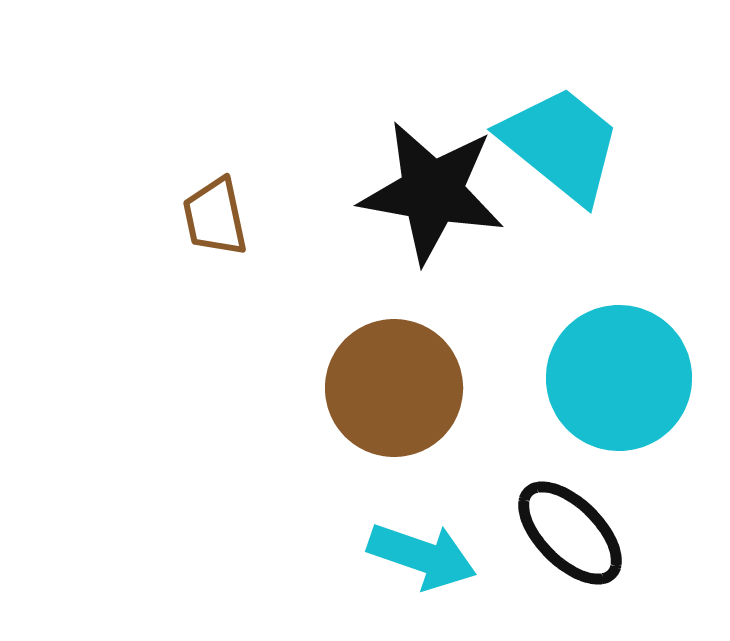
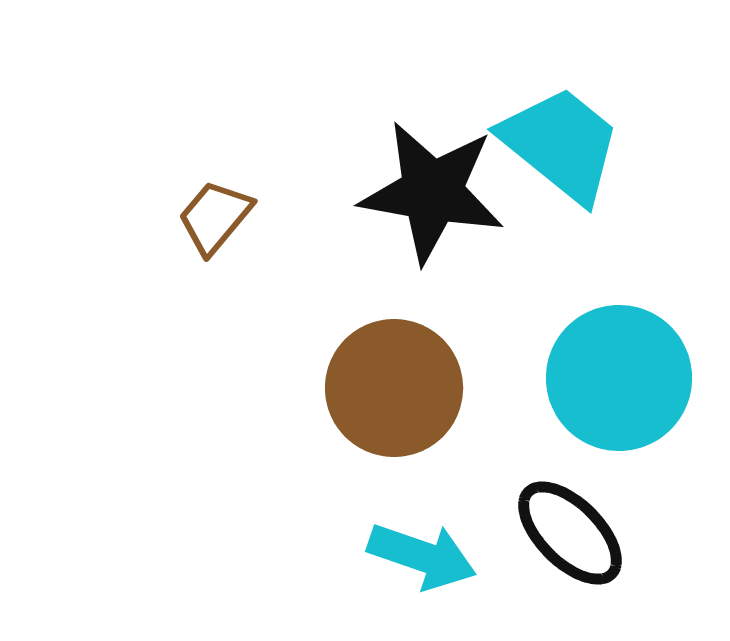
brown trapezoid: rotated 52 degrees clockwise
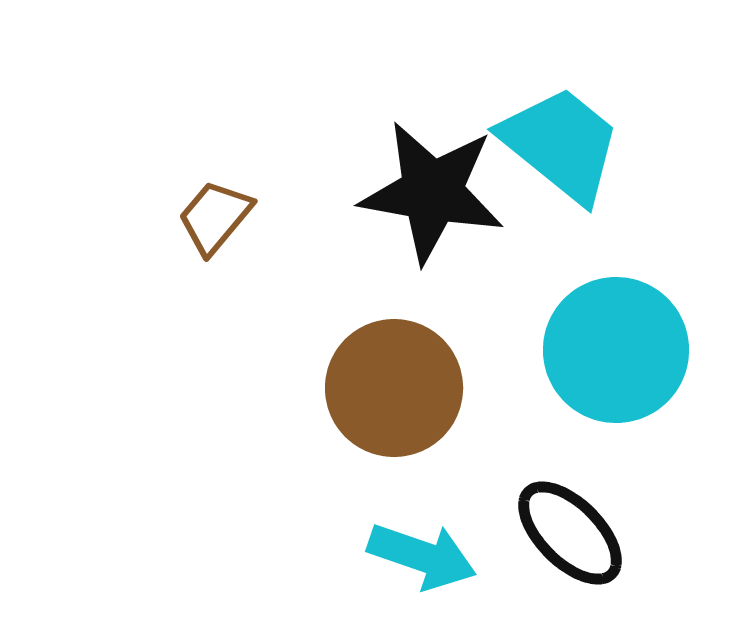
cyan circle: moved 3 px left, 28 px up
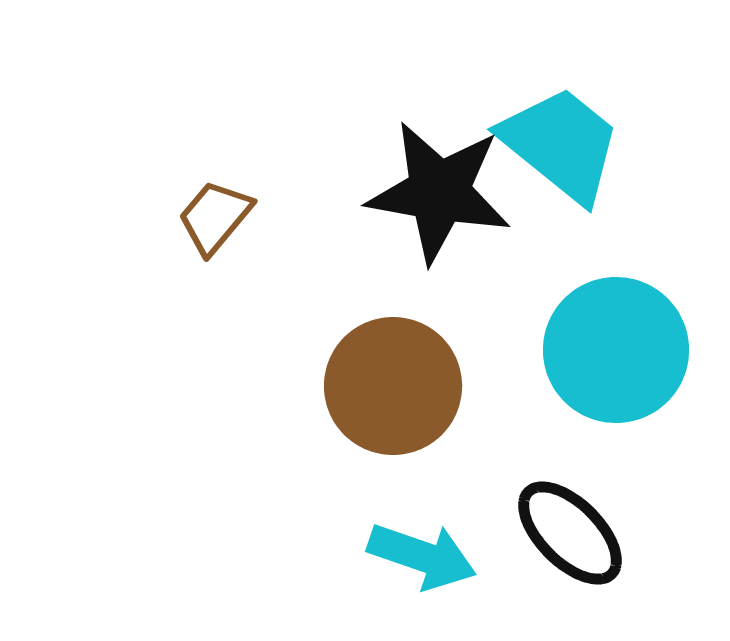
black star: moved 7 px right
brown circle: moved 1 px left, 2 px up
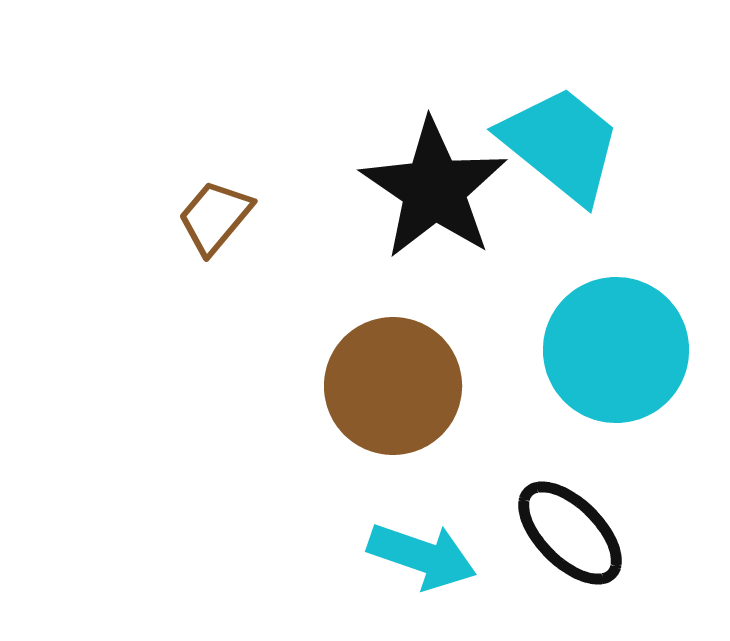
black star: moved 5 px left, 3 px up; rotated 24 degrees clockwise
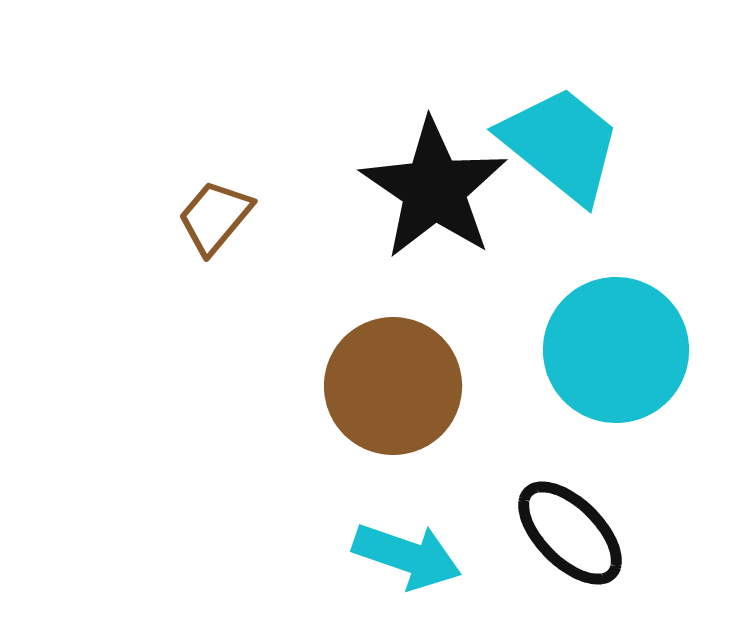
cyan arrow: moved 15 px left
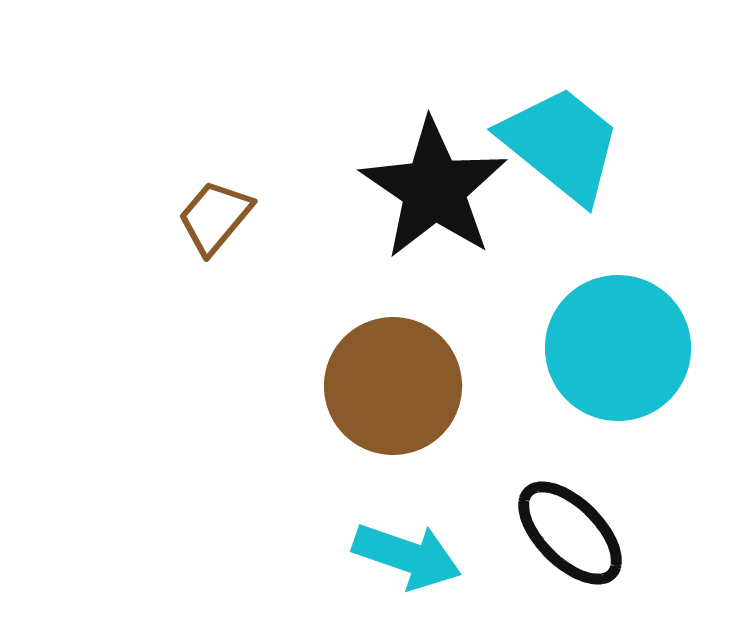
cyan circle: moved 2 px right, 2 px up
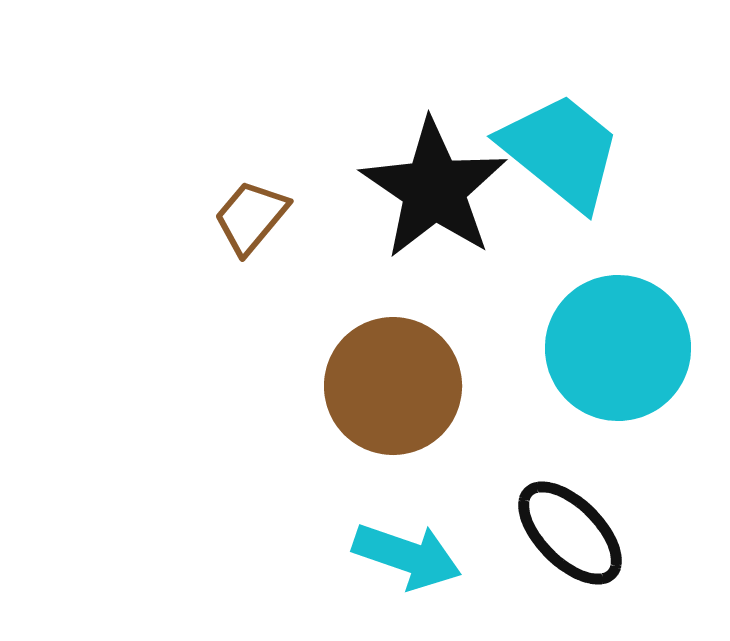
cyan trapezoid: moved 7 px down
brown trapezoid: moved 36 px right
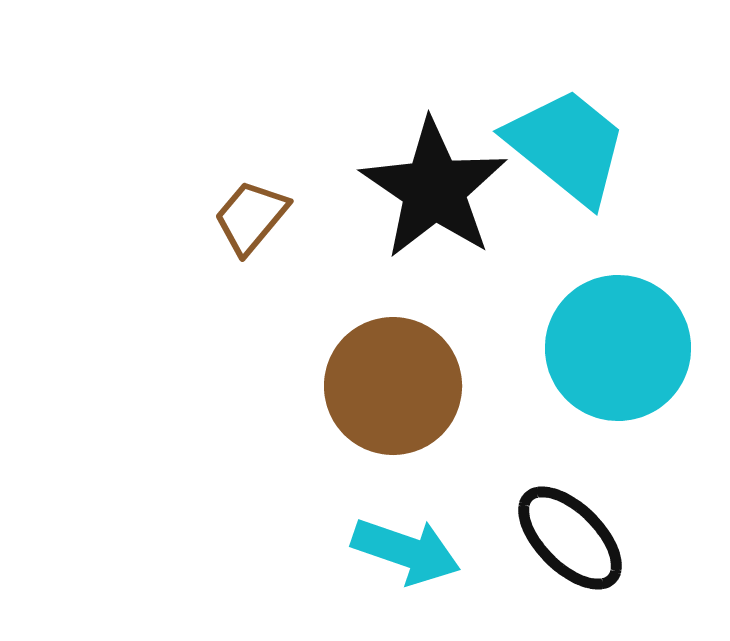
cyan trapezoid: moved 6 px right, 5 px up
black ellipse: moved 5 px down
cyan arrow: moved 1 px left, 5 px up
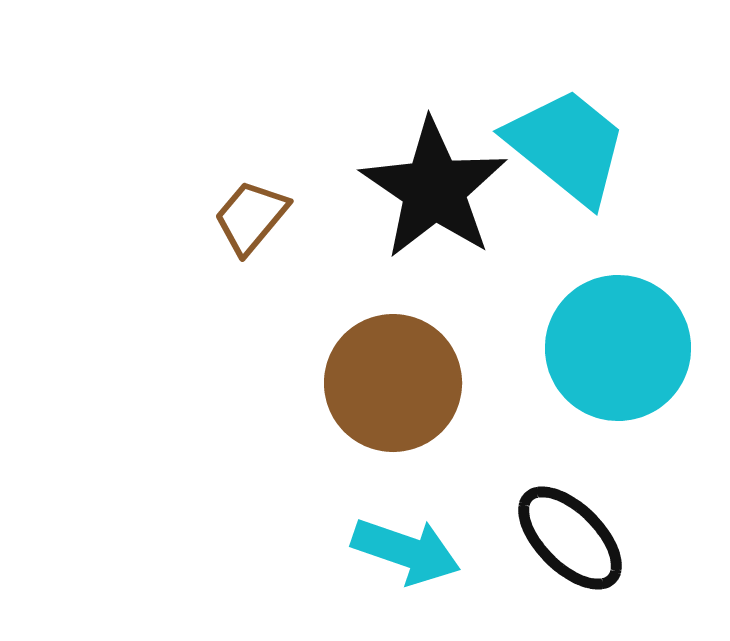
brown circle: moved 3 px up
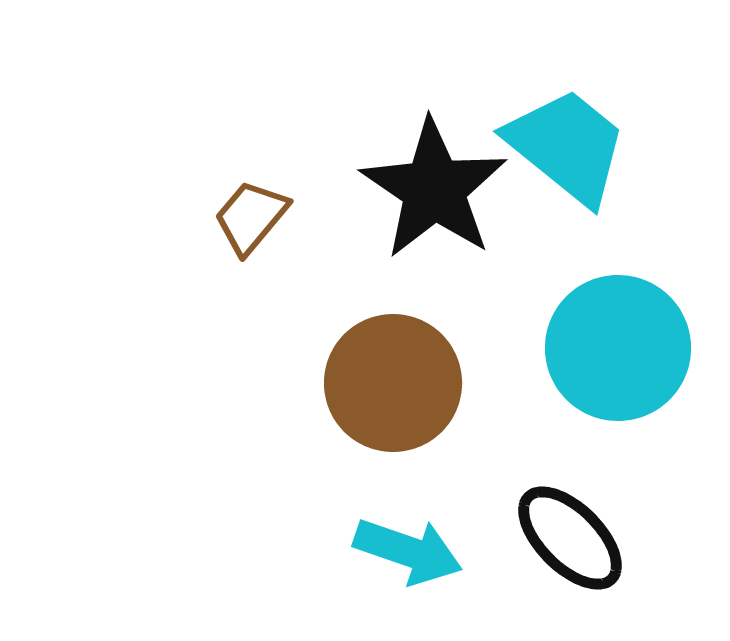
cyan arrow: moved 2 px right
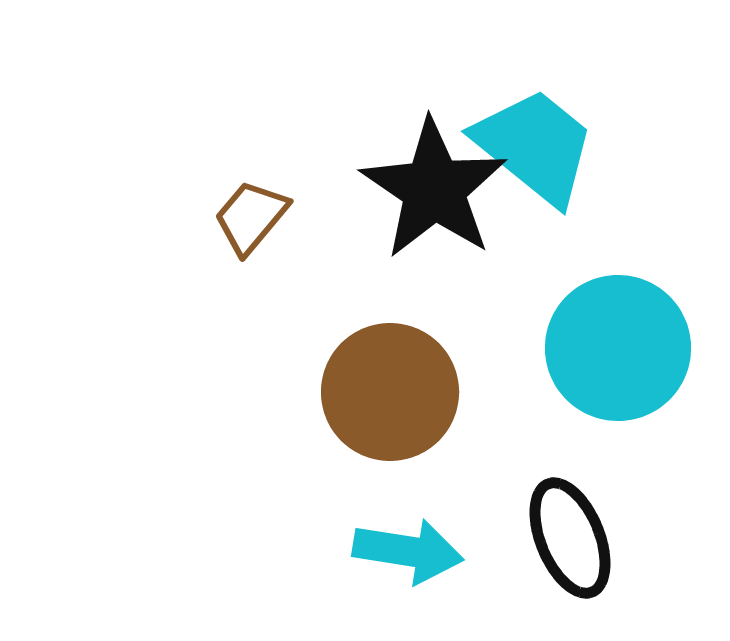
cyan trapezoid: moved 32 px left
brown circle: moved 3 px left, 9 px down
black ellipse: rotated 23 degrees clockwise
cyan arrow: rotated 10 degrees counterclockwise
